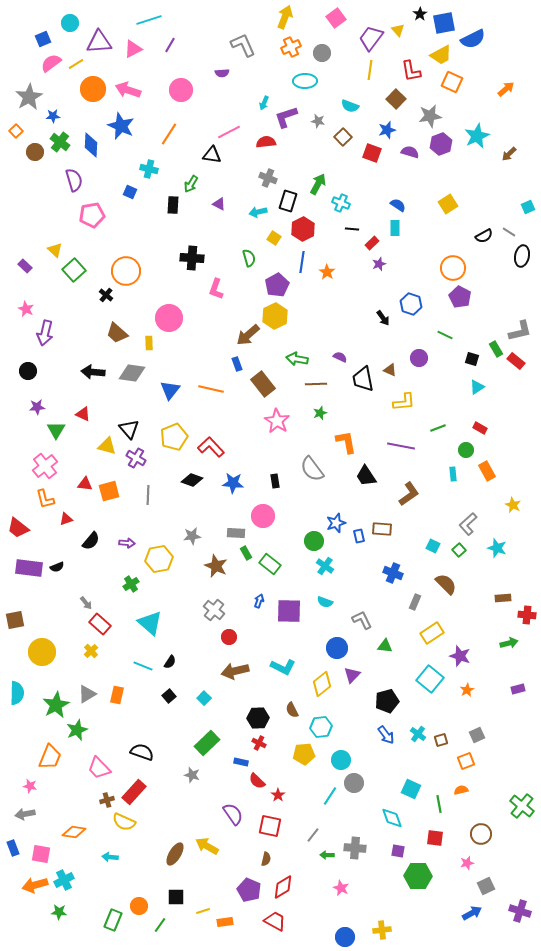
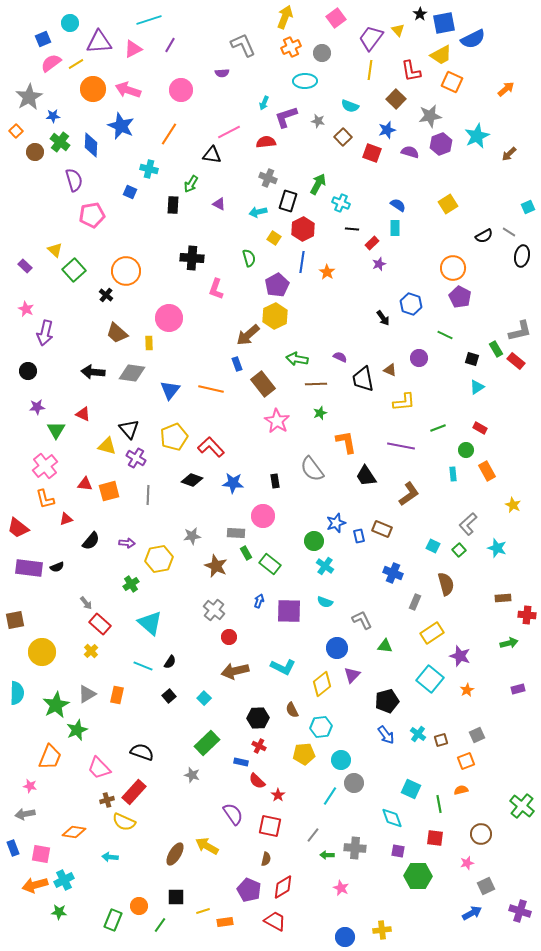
brown rectangle at (382, 529): rotated 18 degrees clockwise
brown semicircle at (446, 584): rotated 30 degrees clockwise
red cross at (259, 743): moved 3 px down
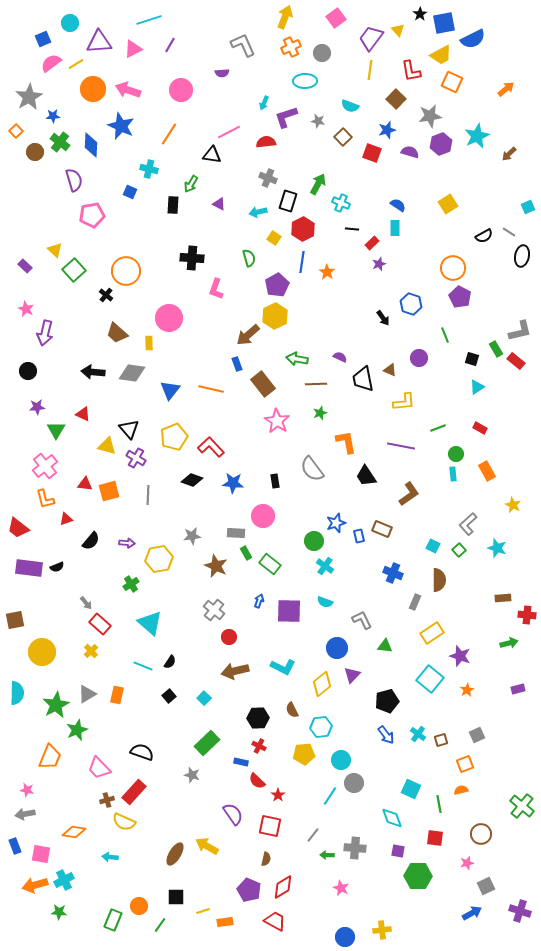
green line at (445, 335): rotated 42 degrees clockwise
green circle at (466, 450): moved 10 px left, 4 px down
brown semicircle at (446, 584): moved 7 px left, 4 px up; rotated 15 degrees clockwise
orange square at (466, 761): moved 1 px left, 3 px down
pink star at (30, 786): moved 3 px left, 4 px down
blue rectangle at (13, 848): moved 2 px right, 2 px up
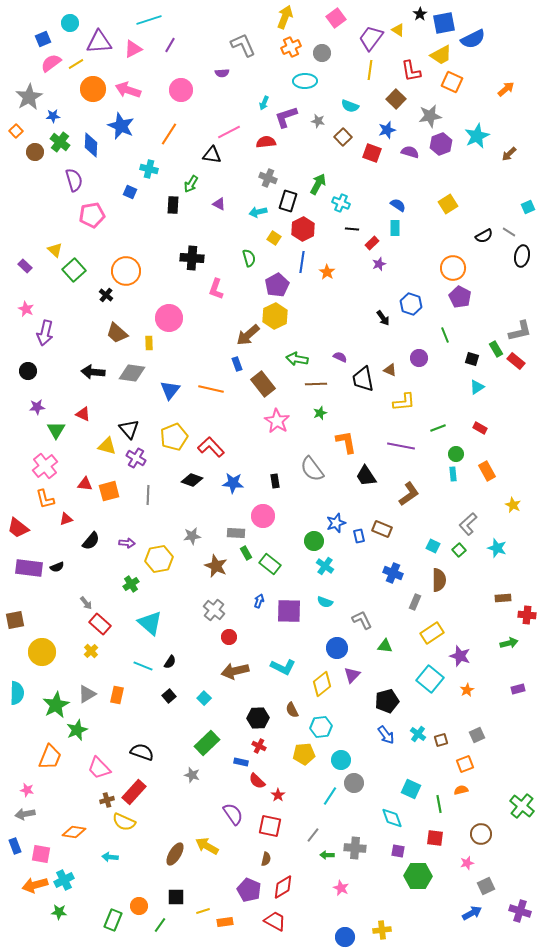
yellow triangle at (398, 30): rotated 16 degrees counterclockwise
